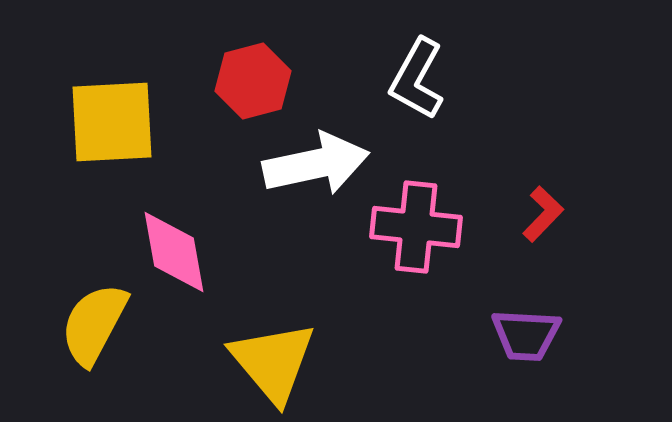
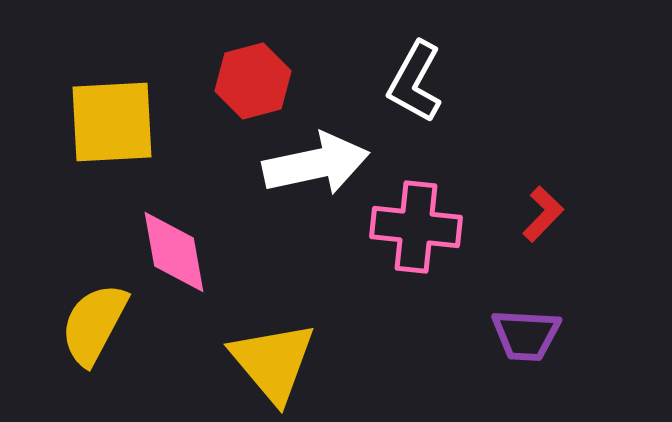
white L-shape: moved 2 px left, 3 px down
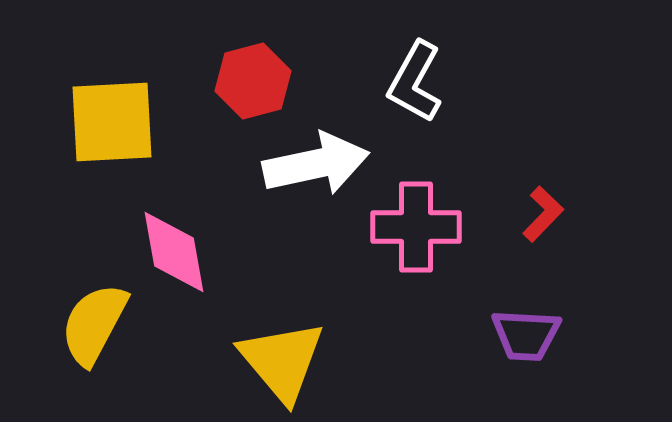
pink cross: rotated 6 degrees counterclockwise
yellow triangle: moved 9 px right, 1 px up
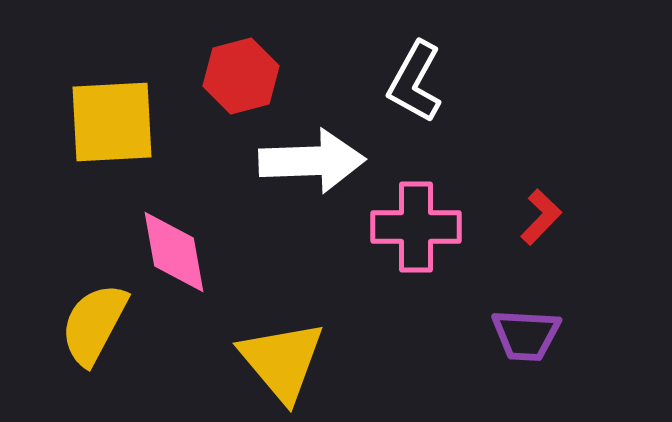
red hexagon: moved 12 px left, 5 px up
white arrow: moved 4 px left, 3 px up; rotated 10 degrees clockwise
red L-shape: moved 2 px left, 3 px down
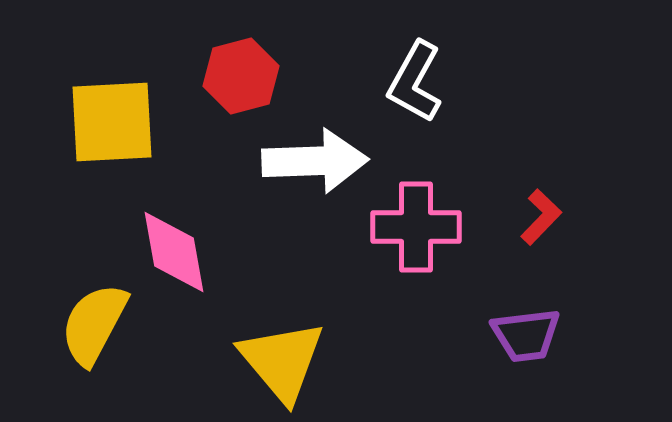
white arrow: moved 3 px right
purple trapezoid: rotated 10 degrees counterclockwise
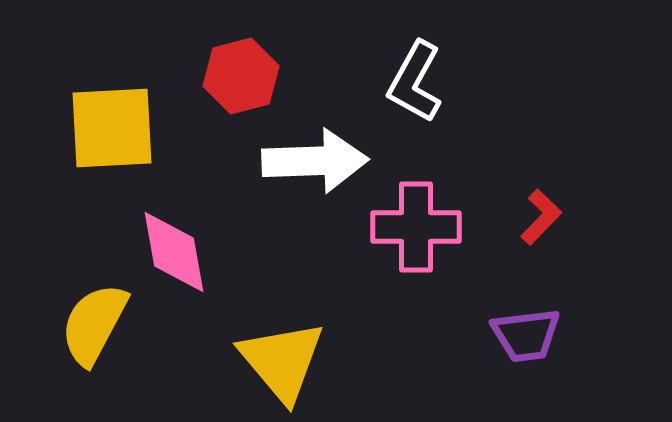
yellow square: moved 6 px down
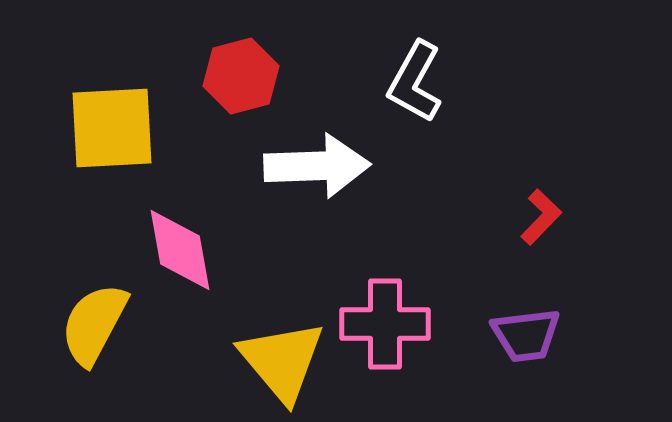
white arrow: moved 2 px right, 5 px down
pink cross: moved 31 px left, 97 px down
pink diamond: moved 6 px right, 2 px up
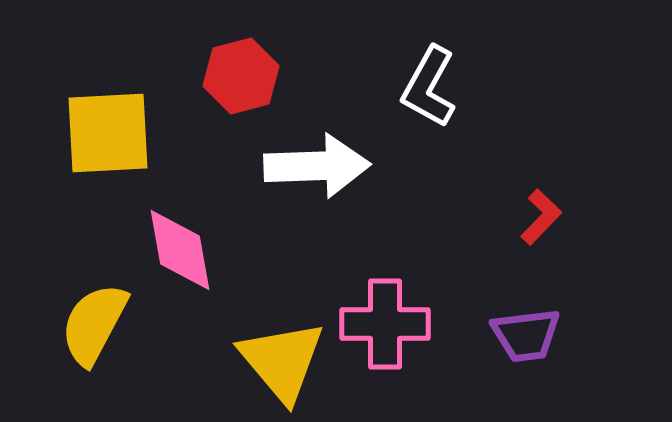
white L-shape: moved 14 px right, 5 px down
yellow square: moved 4 px left, 5 px down
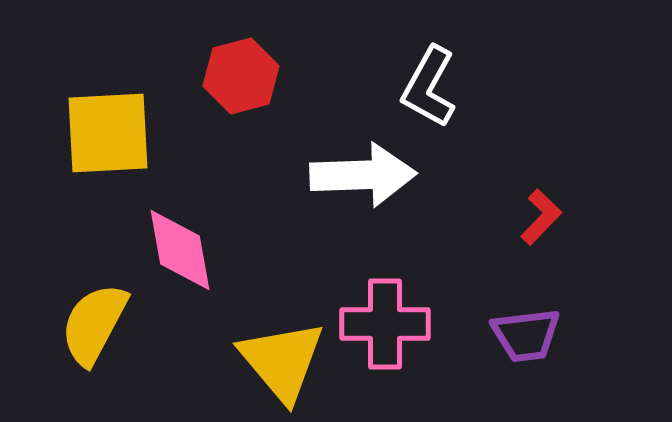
white arrow: moved 46 px right, 9 px down
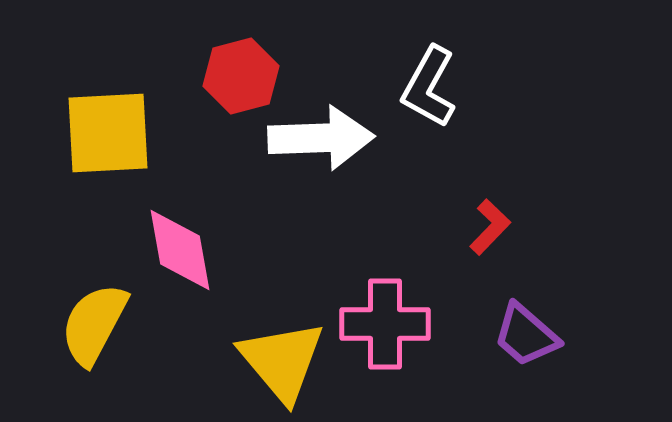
white arrow: moved 42 px left, 37 px up
red L-shape: moved 51 px left, 10 px down
purple trapezoid: rotated 48 degrees clockwise
